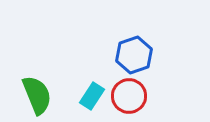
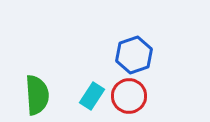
green semicircle: rotated 18 degrees clockwise
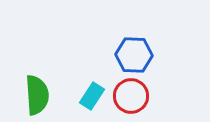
blue hexagon: rotated 21 degrees clockwise
red circle: moved 2 px right
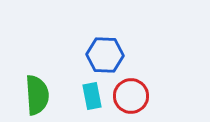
blue hexagon: moved 29 px left
cyan rectangle: rotated 44 degrees counterclockwise
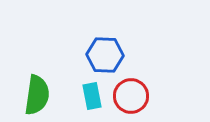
green semicircle: rotated 12 degrees clockwise
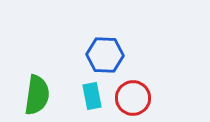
red circle: moved 2 px right, 2 px down
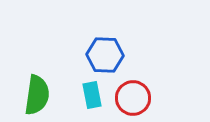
cyan rectangle: moved 1 px up
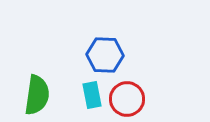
red circle: moved 6 px left, 1 px down
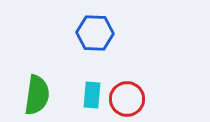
blue hexagon: moved 10 px left, 22 px up
cyan rectangle: rotated 16 degrees clockwise
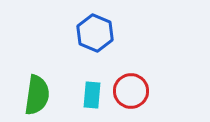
blue hexagon: rotated 21 degrees clockwise
red circle: moved 4 px right, 8 px up
